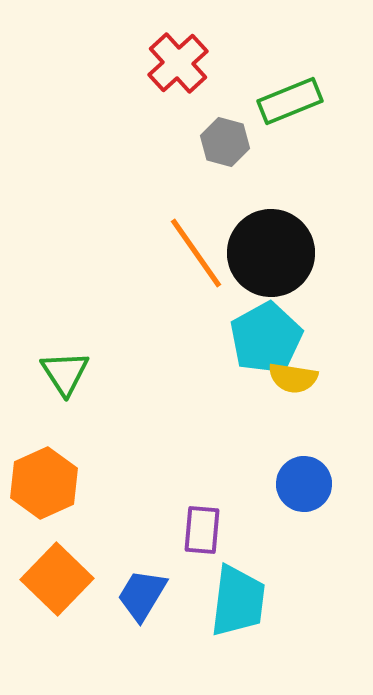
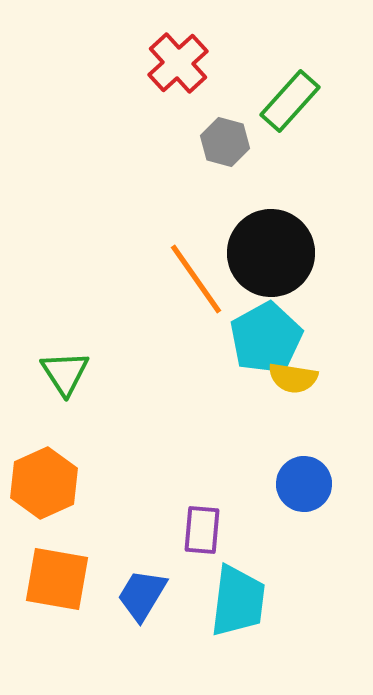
green rectangle: rotated 26 degrees counterclockwise
orange line: moved 26 px down
orange square: rotated 34 degrees counterclockwise
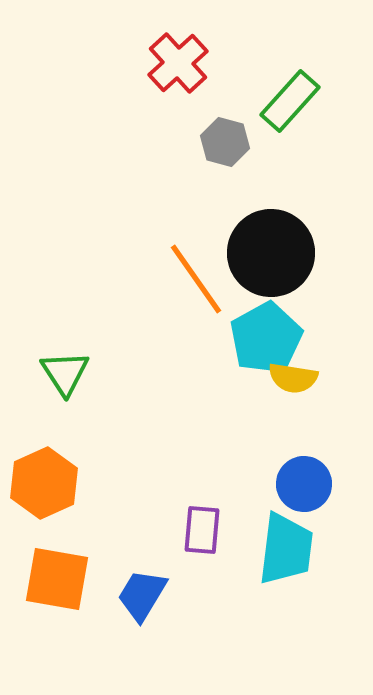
cyan trapezoid: moved 48 px right, 52 px up
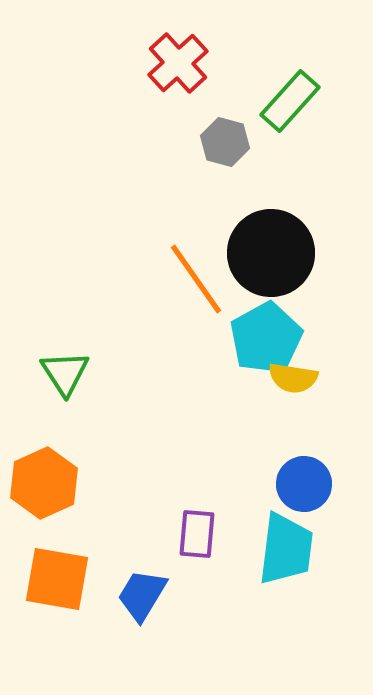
purple rectangle: moved 5 px left, 4 px down
